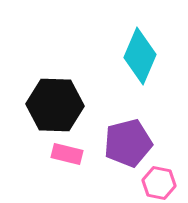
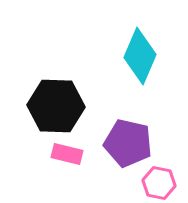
black hexagon: moved 1 px right, 1 px down
purple pentagon: rotated 27 degrees clockwise
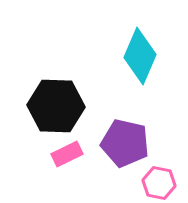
purple pentagon: moved 3 px left
pink rectangle: rotated 40 degrees counterclockwise
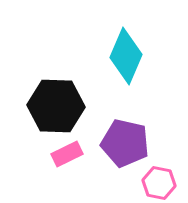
cyan diamond: moved 14 px left
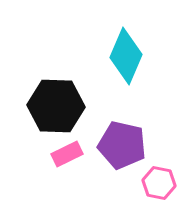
purple pentagon: moved 3 px left, 2 px down
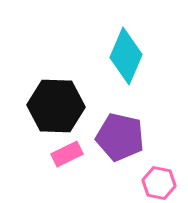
purple pentagon: moved 2 px left, 8 px up
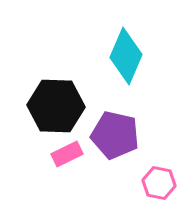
purple pentagon: moved 5 px left, 2 px up
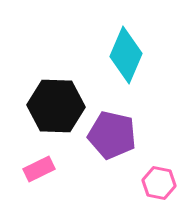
cyan diamond: moved 1 px up
purple pentagon: moved 3 px left
pink rectangle: moved 28 px left, 15 px down
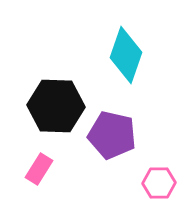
cyan diamond: rotated 4 degrees counterclockwise
pink rectangle: rotated 32 degrees counterclockwise
pink hexagon: rotated 12 degrees counterclockwise
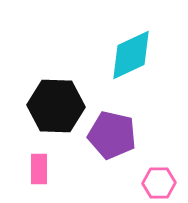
cyan diamond: moved 5 px right; rotated 46 degrees clockwise
pink rectangle: rotated 32 degrees counterclockwise
